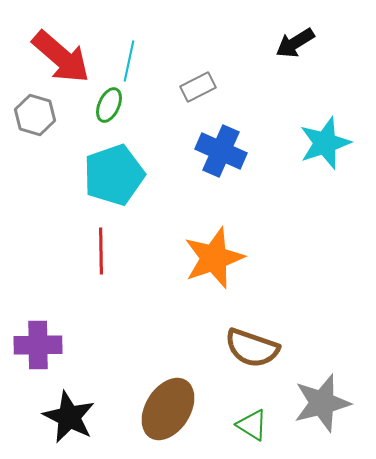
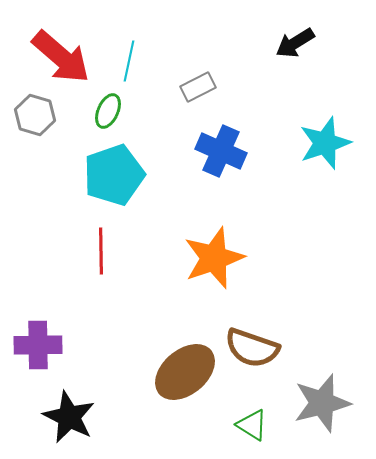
green ellipse: moved 1 px left, 6 px down
brown ellipse: moved 17 px right, 37 px up; rotated 18 degrees clockwise
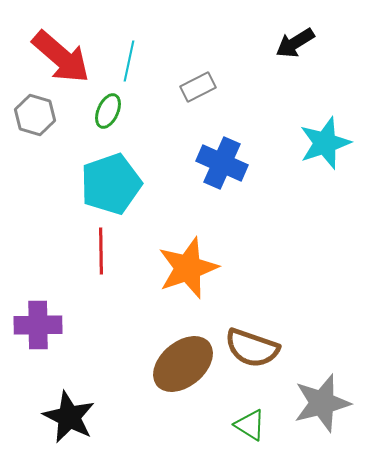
blue cross: moved 1 px right, 12 px down
cyan pentagon: moved 3 px left, 9 px down
orange star: moved 26 px left, 10 px down
purple cross: moved 20 px up
brown ellipse: moved 2 px left, 8 px up
green triangle: moved 2 px left
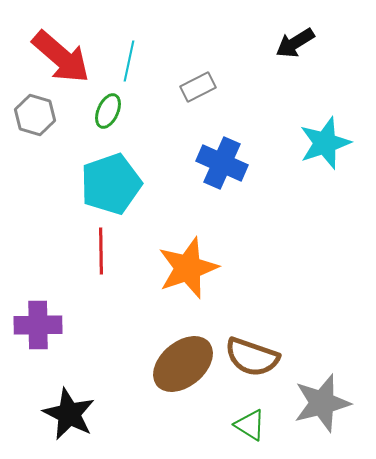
brown semicircle: moved 9 px down
black star: moved 3 px up
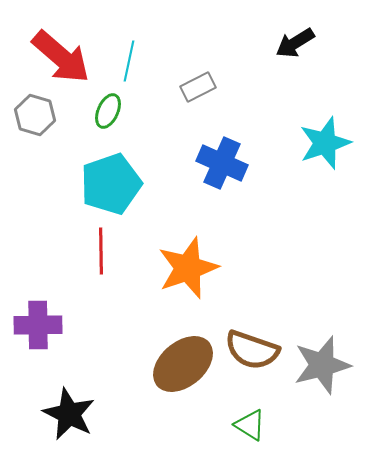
brown semicircle: moved 7 px up
gray star: moved 38 px up
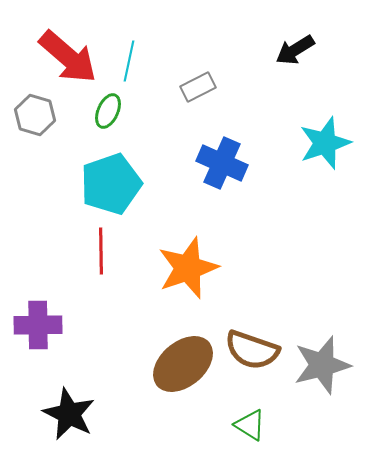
black arrow: moved 7 px down
red arrow: moved 7 px right
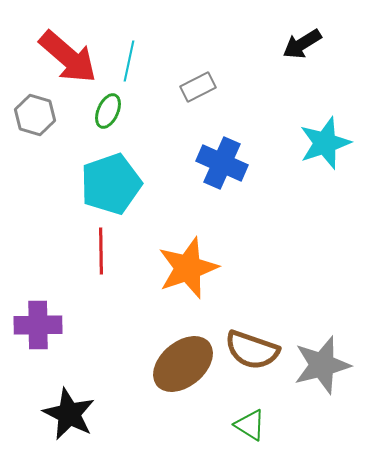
black arrow: moved 7 px right, 6 px up
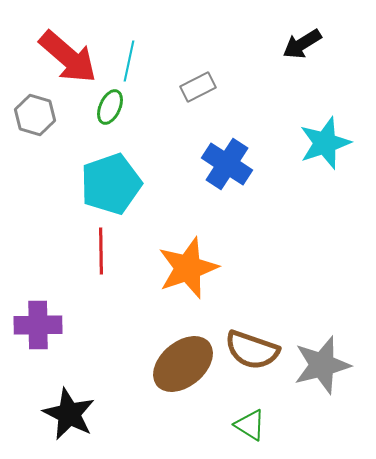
green ellipse: moved 2 px right, 4 px up
blue cross: moved 5 px right, 1 px down; rotated 9 degrees clockwise
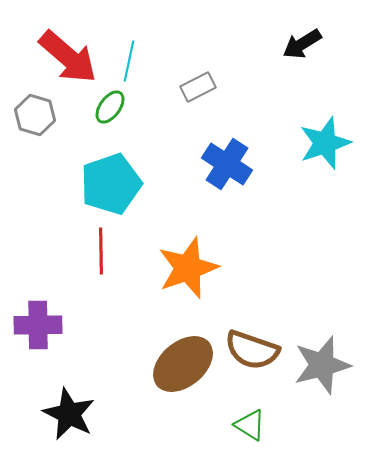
green ellipse: rotated 12 degrees clockwise
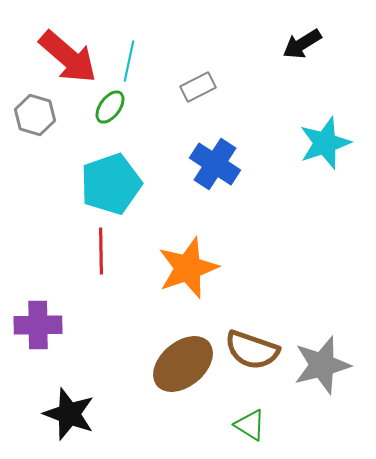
blue cross: moved 12 px left
black star: rotated 6 degrees counterclockwise
